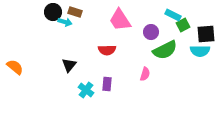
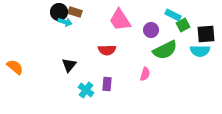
black circle: moved 6 px right
purple circle: moved 2 px up
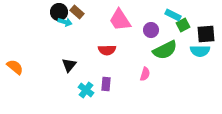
brown rectangle: moved 2 px right; rotated 24 degrees clockwise
purple rectangle: moved 1 px left
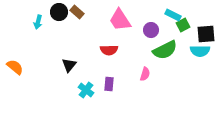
cyan arrow: moved 27 px left; rotated 88 degrees clockwise
red semicircle: moved 2 px right
purple rectangle: moved 3 px right
